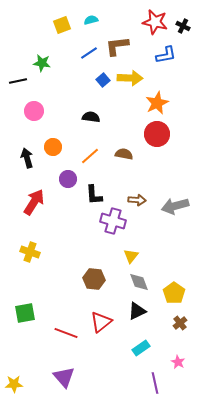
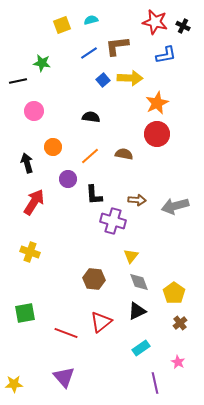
black arrow: moved 5 px down
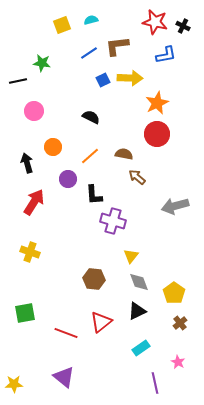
blue square: rotated 16 degrees clockwise
black semicircle: rotated 18 degrees clockwise
brown arrow: moved 23 px up; rotated 144 degrees counterclockwise
purple triangle: rotated 10 degrees counterclockwise
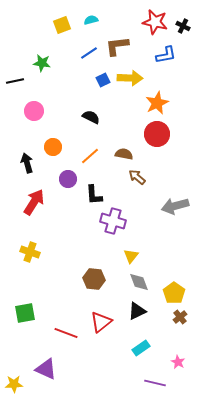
black line: moved 3 px left
brown cross: moved 6 px up
purple triangle: moved 18 px left, 8 px up; rotated 15 degrees counterclockwise
purple line: rotated 65 degrees counterclockwise
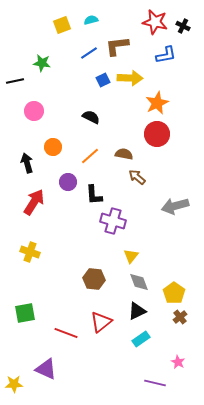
purple circle: moved 3 px down
cyan rectangle: moved 9 px up
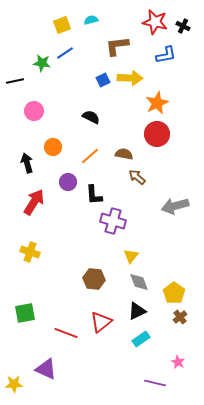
blue line: moved 24 px left
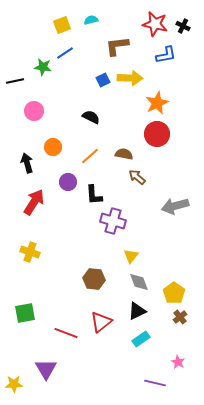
red star: moved 2 px down
green star: moved 1 px right, 4 px down
purple triangle: rotated 35 degrees clockwise
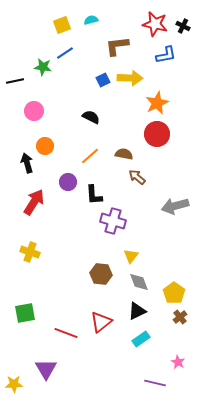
orange circle: moved 8 px left, 1 px up
brown hexagon: moved 7 px right, 5 px up
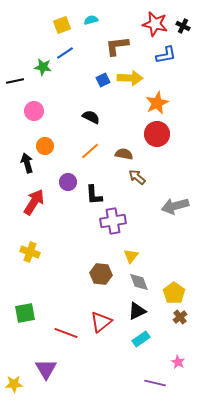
orange line: moved 5 px up
purple cross: rotated 25 degrees counterclockwise
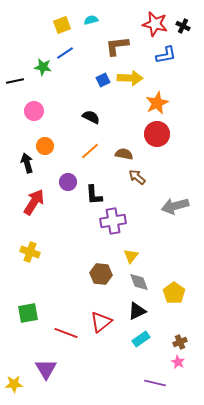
green square: moved 3 px right
brown cross: moved 25 px down; rotated 16 degrees clockwise
